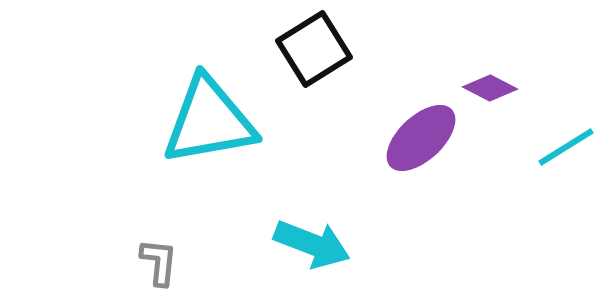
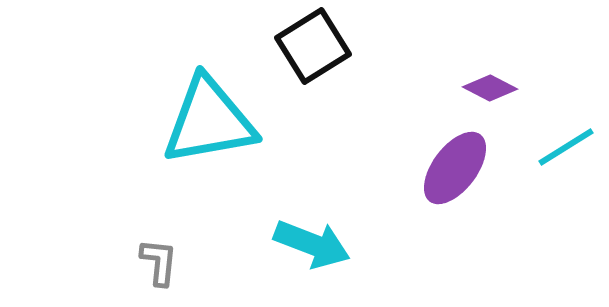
black square: moved 1 px left, 3 px up
purple ellipse: moved 34 px right, 30 px down; rotated 10 degrees counterclockwise
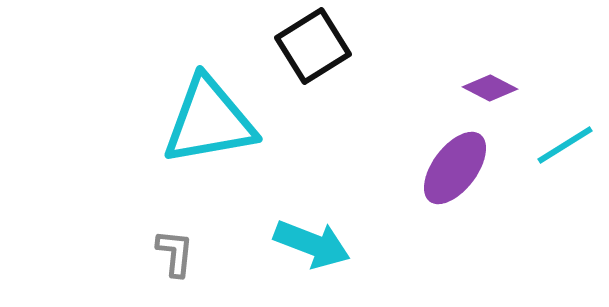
cyan line: moved 1 px left, 2 px up
gray L-shape: moved 16 px right, 9 px up
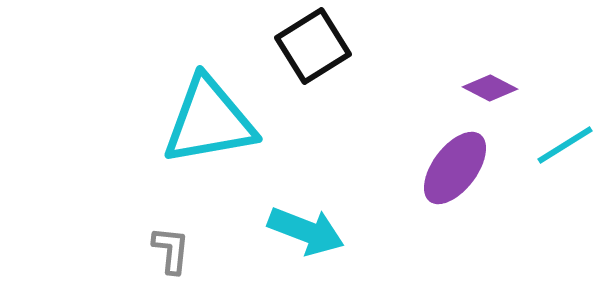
cyan arrow: moved 6 px left, 13 px up
gray L-shape: moved 4 px left, 3 px up
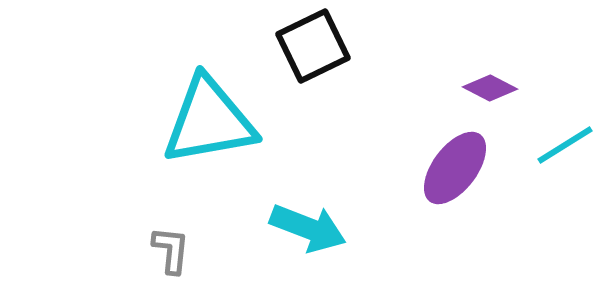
black square: rotated 6 degrees clockwise
cyan arrow: moved 2 px right, 3 px up
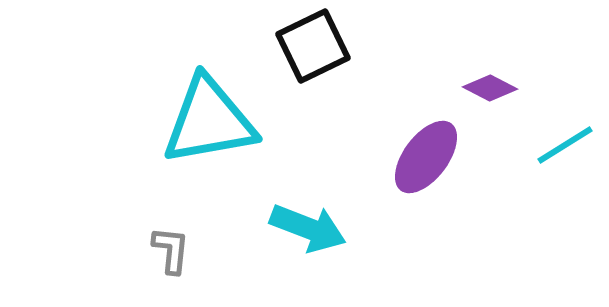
purple ellipse: moved 29 px left, 11 px up
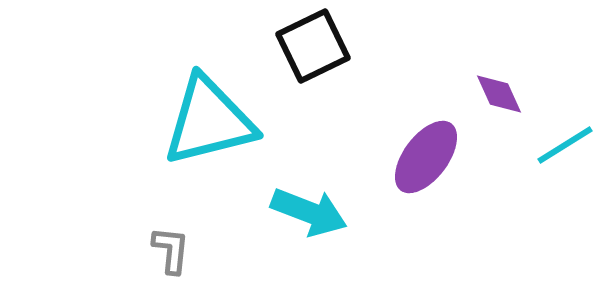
purple diamond: moved 9 px right, 6 px down; rotated 38 degrees clockwise
cyan triangle: rotated 4 degrees counterclockwise
cyan arrow: moved 1 px right, 16 px up
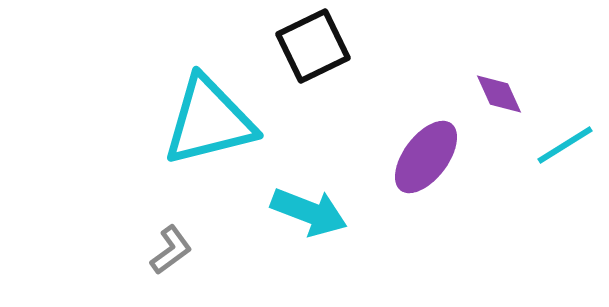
gray L-shape: rotated 48 degrees clockwise
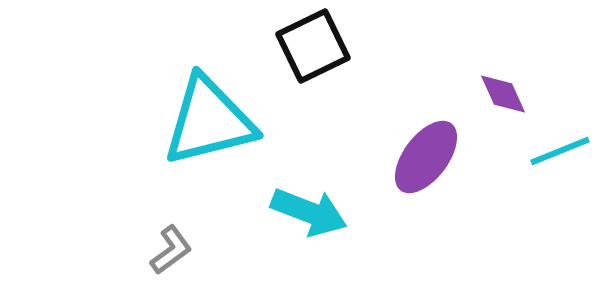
purple diamond: moved 4 px right
cyan line: moved 5 px left, 6 px down; rotated 10 degrees clockwise
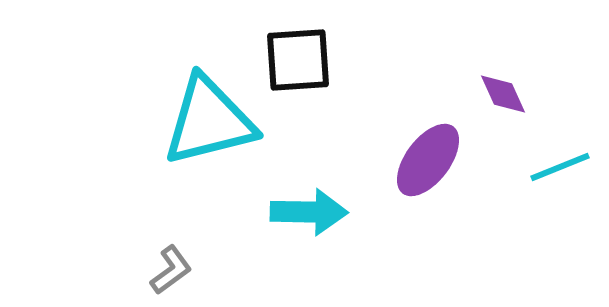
black square: moved 15 px left, 14 px down; rotated 22 degrees clockwise
cyan line: moved 16 px down
purple ellipse: moved 2 px right, 3 px down
cyan arrow: rotated 20 degrees counterclockwise
gray L-shape: moved 20 px down
